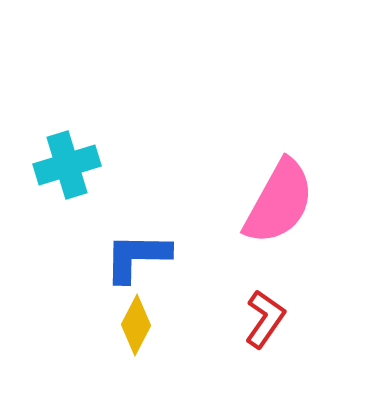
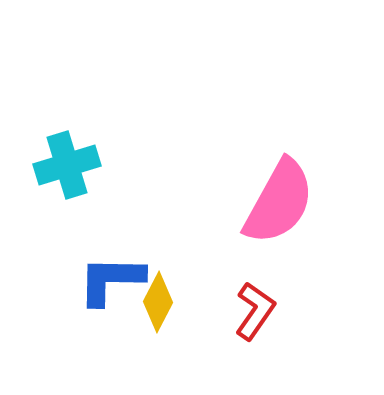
blue L-shape: moved 26 px left, 23 px down
red L-shape: moved 10 px left, 8 px up
yellow diamond: moved 22 px right, 23 px up
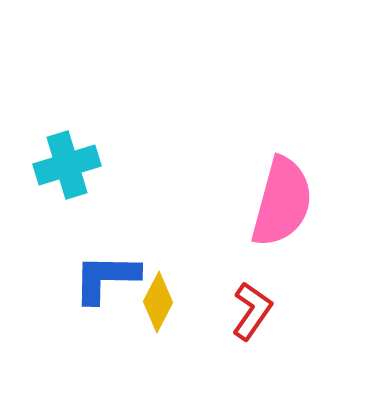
pink semicircle: moved 3 px right; rotated 14 degrees counterclockwise
blue L-shape: moved 5 px left, 2 px up
red L-shape: moved 3 px left
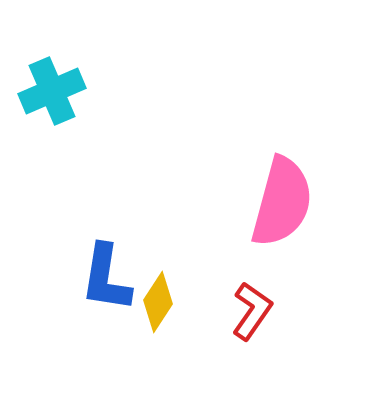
cyan cross: moved 15 px left, 74 px up; rotated 6 degrees counterclockwise
blue L-shape: rotated 82 degrees counterclockwise
yellow diamond: rotated 6 degrees clockwise
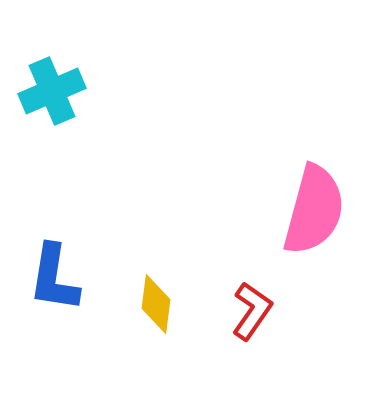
pink semicircle: moved 32 px right, 8 px down
blue L-shape: moved 52 px left
yellow diamond: moved 2 px left, 2 px down; rotated 26 degrees counterclockwise
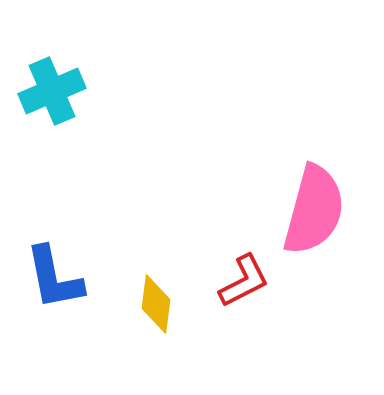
blue L-shape: rotated 20 degrees counterclockwise
red L-shape: moved 8 px left, 30 px up; rotated 28 degrees clockwise
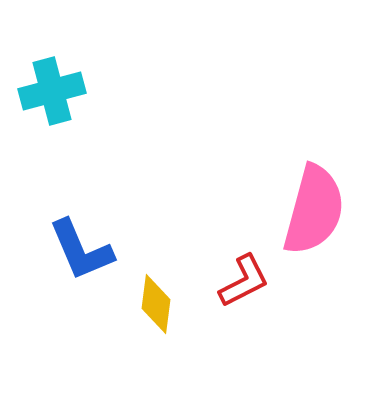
cyan cross: rotated 8 degrees clockwise
blue L-shape: moved 27 px right, 28 px up; rotated 12 degrees counterclockwise
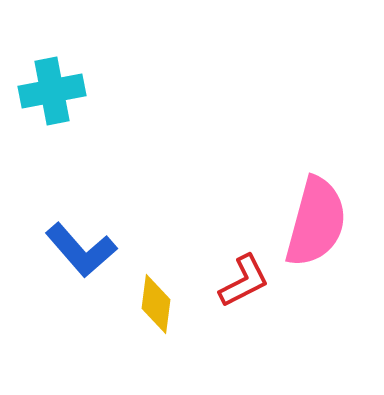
cyan cross: rotated 4 degrees clockwise
pink semicircle: moved 2 px right, 12 px down
blue L-shape: rotated 18 degrees counterclockwise
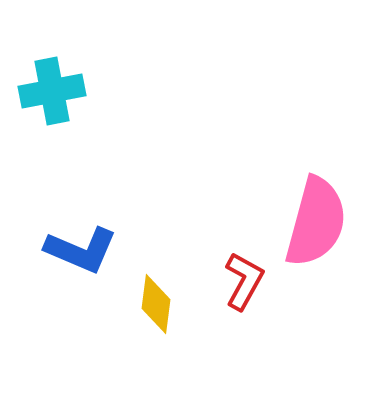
blue L-shape: rotated 26 degrees counterclockwise
red L-shape: rotated 34 degrees counterclockwise
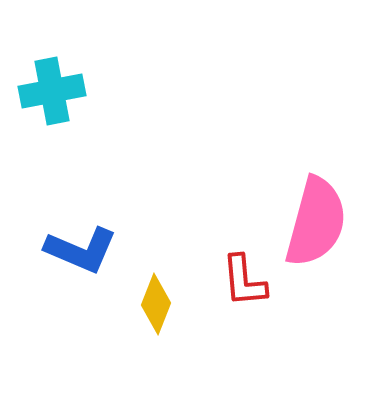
red L-shape: rotated 146 degrees clockwise
yellow diamond: rotated 14 degrees clockwise
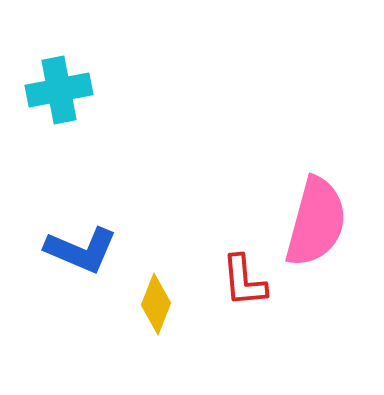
cyan cross: moved 7 px right, 1 px up
